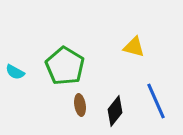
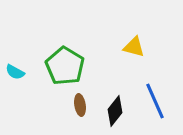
blue line: moved 1 px left
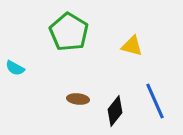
yellow triangle: moved 2 px left, 1 px up
green pentagon: moved 4 px right, 34 px up
cyan semicircle: moved 4 px up
brown ellipse: moved 2 px left, 6 px up; rotated 75 degrees counterclockwise
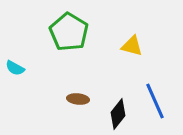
black diamond: moved 3 px right, 3 px down
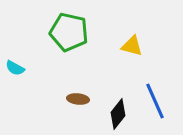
green pentagon: rotated 18 degrees counterclockwise
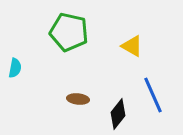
yellow triangle: rotated 15 degrees clockwise
cyan semicircle: rotated 108 degrees counterclockwise
blue line: moved 2 px left, 6 px up
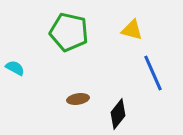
yellow triangle: moved 16 px up; rotated 15 degrees counterclockwise
cyan semicircle: rotated 72 degrees counterclockwise
blue line: moved 22 px up
brown ellipse: rotated 15 degrees counterclockwise
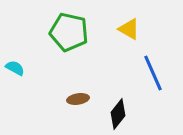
yellow triangle: moved 3 px left, 1 px up; rotated 15 degrees clockwise
